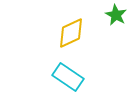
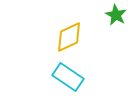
yellow diamond: moved 2 px left, 4 px down
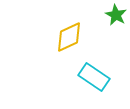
cyan rectangle: moved 26 px right
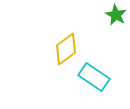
yellow diamond: moved 3 px left, 12 px down; rotated 12 degrees counterclockwise
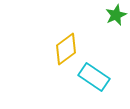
green star: rotated 20 degrees clockwise
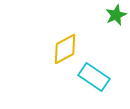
yellow diamond: moved 1 px left; rotated 8 degrees clockwise
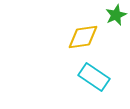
yellow diamond: moved 18 px right, 12 px up; rotated 20 degrees clockwise
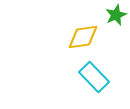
cyan rectangle: rotated 12 degrees clockwise
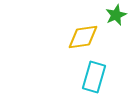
cyan rectangle: rotated 60 degrees clockwise
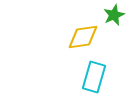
green star: moved 2 px left
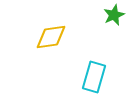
yellow diamond: moved 32 px left
